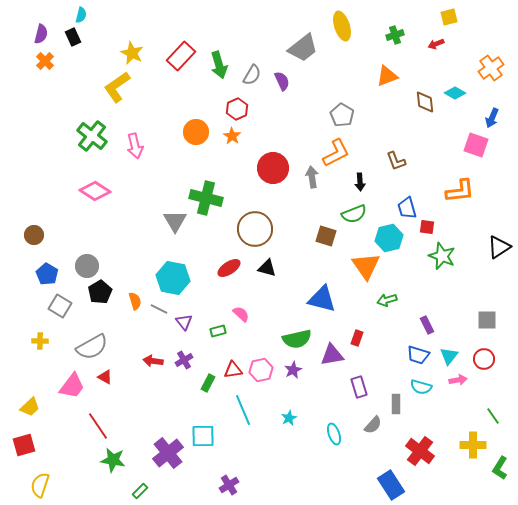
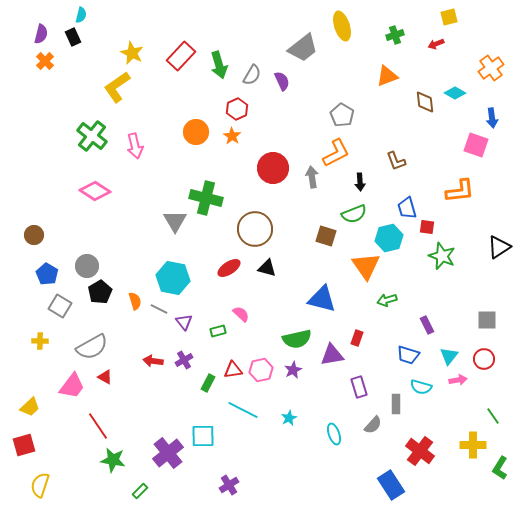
blue arrow at (492, 118): rotated 30 degrees counterclockwise
blue trapezoid at (418, 355): moved 10 px left
cyan line at (243, 410): rotated 40 degrees counterclockwise
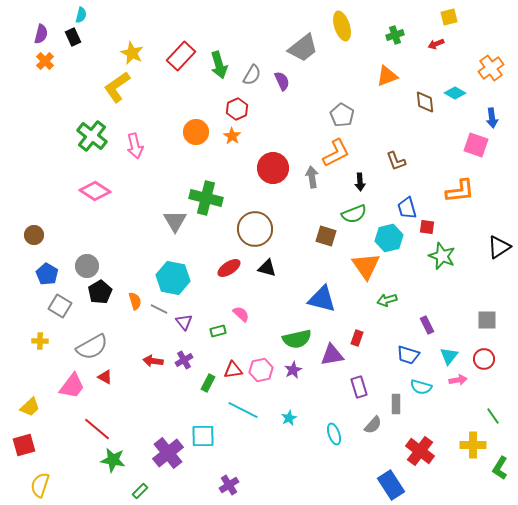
red line at (98, 426): moved 1 px left, 3 px down; rotated 16 degrees counterclockwise
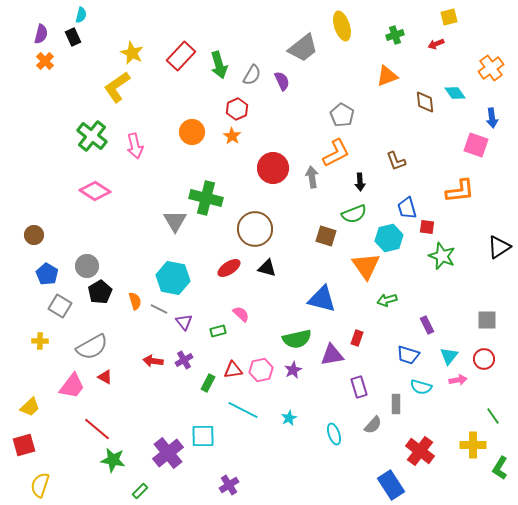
cyan diamond at (455, 93): rotated 25 degrees clockwise
orange circle at (196, 132): moved 4 px left
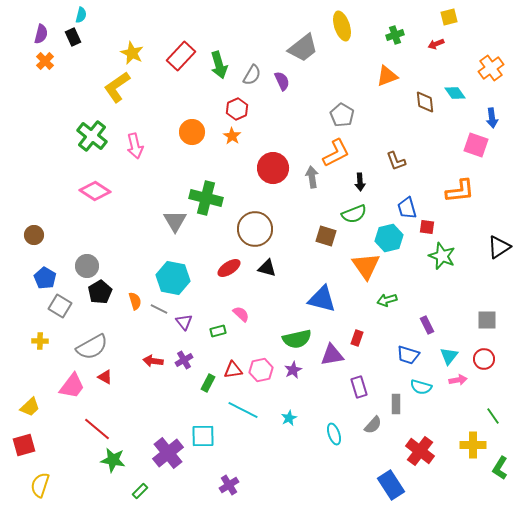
blue pentagon at (47, 274): moved 2 px left, 4 px down
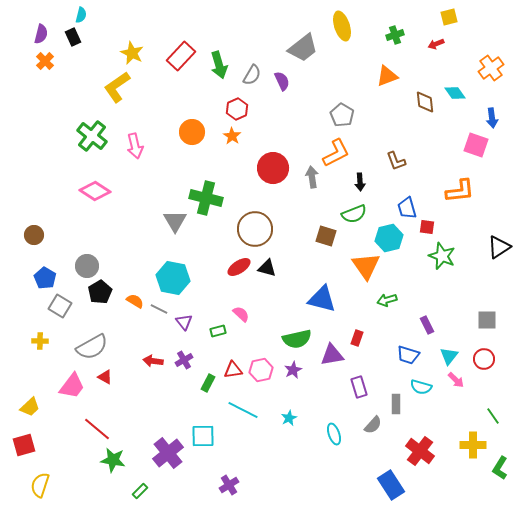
red ellipse at (229, 268): moved 10 px right, 1 px up
orange semicircle at (135, 301): rotated 42 degrees counterclockwise
pink arrow at (458, 380): moved 2 px left; rotated 54 degrees clockwise
